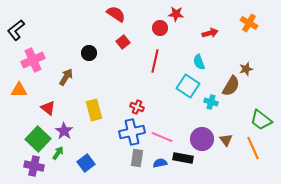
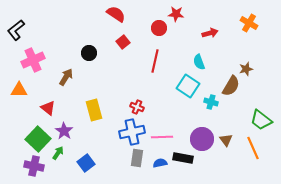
red circle: moved 1 px left
pink line: rotated 25 degrees counterclockwise
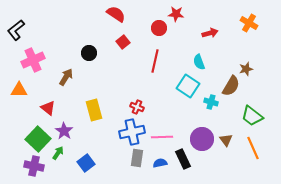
green trapezoid: moved 9 px left, 4 px up
black rectangle: moved 1 px down; rotated 54 degrees clockwise
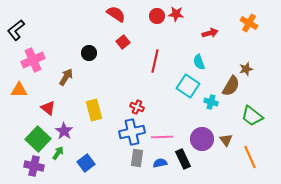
red circle: moved 2 px left, 12 px up
orange line: moved 3 px left, 9 px down
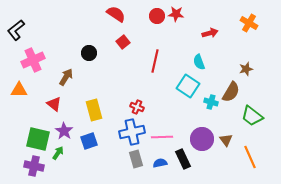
brown semicircle: moved 6 px down
red triangle: moved 6 px right, 4 px up
green square: rotated 30 degrees counterclockwise
gray rectangle: moved 1 px left, 1 px down; rotated 24 degrees counterclockwise
blue square: moved 3 px right, 22 px up; rotated 18 degrees clockwise
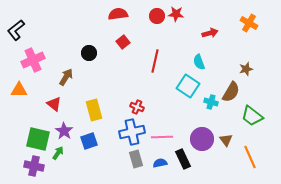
red semicircle: moved 2 px right; rotated 42 degrees counterclockwise
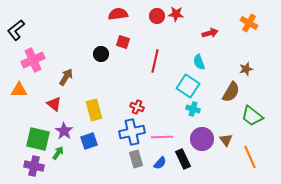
red square: rotated 32 degrees counterclockwise
black circle: moved 12 px right, 1 px down
cyan cross: moved 18 px left, 7 px down
blue semicircle: rotated 144 degrees clockwise
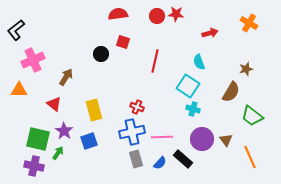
black rectangle: rotated 24 degrees counterclockwise
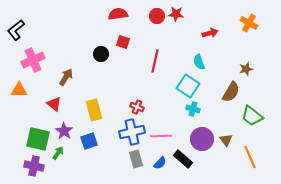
pink line: moved 1 px left, 1 px up
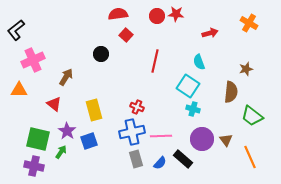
red square: moved 3 px right, 7 px up; rotated 24 degrees clockwise
brown semicircle: rotated 25 degrees counterclockwise
purple star: moved 3 px right
green arrow: moved 3 px right, 1 px up
